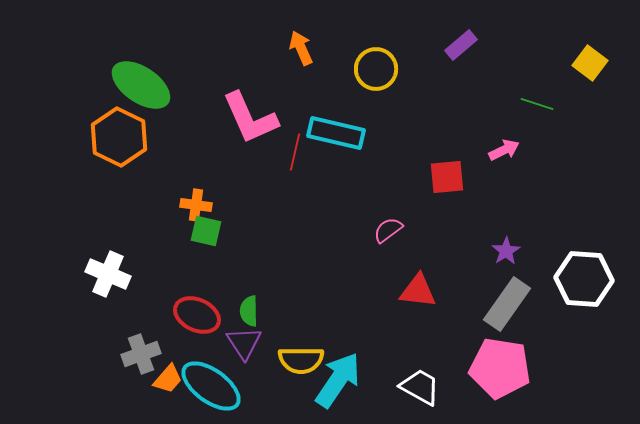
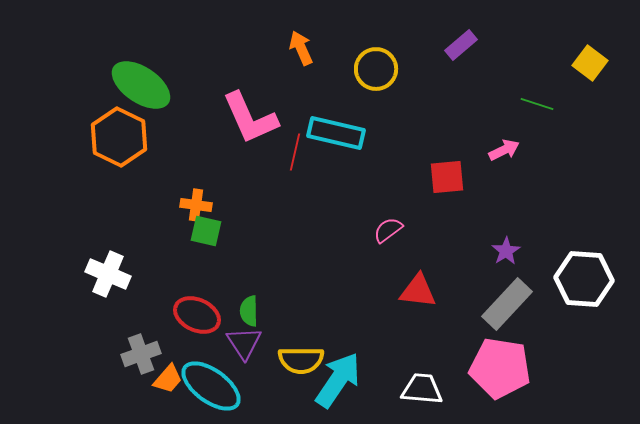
gray rectangle: rotated 8 degrees clockwise
white trapezoid: moved 2 px right, 2 px down; rotated 24 degrees counterclockwise
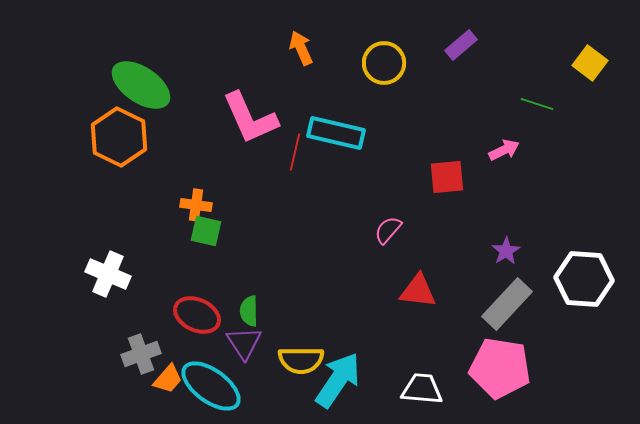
yellow circle: moved 8 px right, 6 px up
pink semicircle: rotated 12 degrees counterclockwise
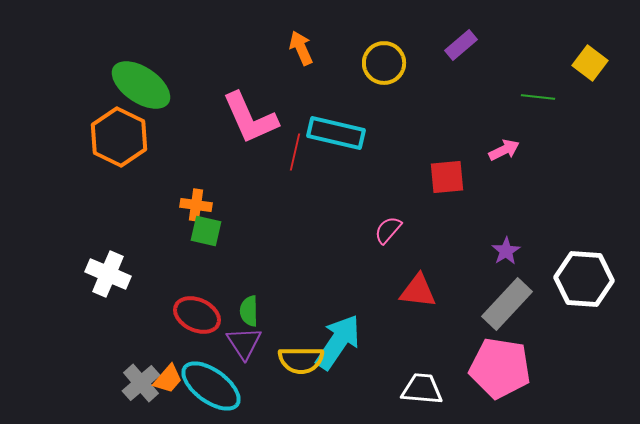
green line: moved 1 px right, 7 px up; rotated 12 degrees counterclockwise
gray cross: moved 29 px down; rotated 21 degrees counterclockwise
cyan arrow: moved 38 px up
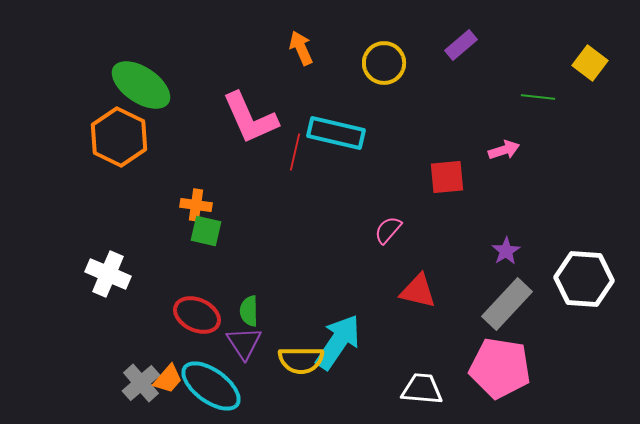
pink arrow: rotated 8 degrees clockwise
red triangle: rotated 6 degrees clockwise
